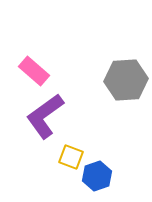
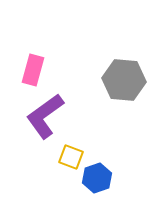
pink rectangle: moved 1 px left, 1 px up; rotated 64 degrees clockwise
gray hexagon: moved 2 px left; rotated 9 degrees clockwise
blue hexagon: moved 2 px down
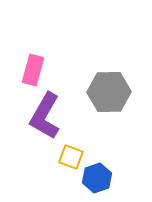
gray hexagon: moved 15 px left, 12 px down; rotated 6 degrees counterclockwise
purple L-shape: rotated 24 degrees counterclockwise
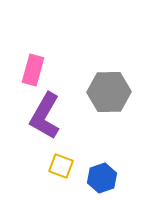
yellow square: moved 10 px left, 9 px down
blue hexagon: moved 5 px right
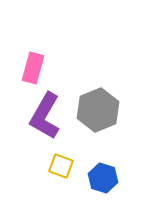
pink rectangle: moved 2 px up
gray hexagon: moved 11 px left, 18 px down; rotated 21 degrees counterclockwise
blue hexagon: moved 1 px right; rotated 24 degrees counterclockwise
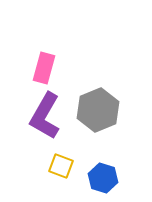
pink rectangle: moved 11 px right
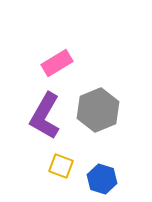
pink rectangle: moved 13 px right, 5 px up; rotated 44 degrees clockwise
blue hexagon: moved 1 px left, 1 px down
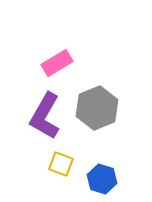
gray hexagon: moved 1 px left, 2 px up
yellow square: moved 2 px up
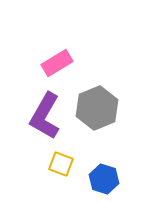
blue hexagon: moved 2 px right
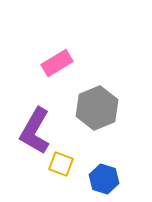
purple L-shape: moved 10 px left, 15 px down
